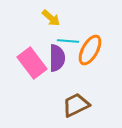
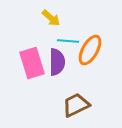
purple semicircle: moved 4 px down
pink rectangle: rotated 20 degrees clockwise
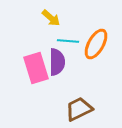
orange ellipse: moved 6 px right, 6 px up
pink rectangle: moved 4 px right, 5 px down
brown trapezoid: moved 3 px right, 4 px down
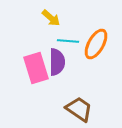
brown trapezoid: rotated 60 degrees clockwise
